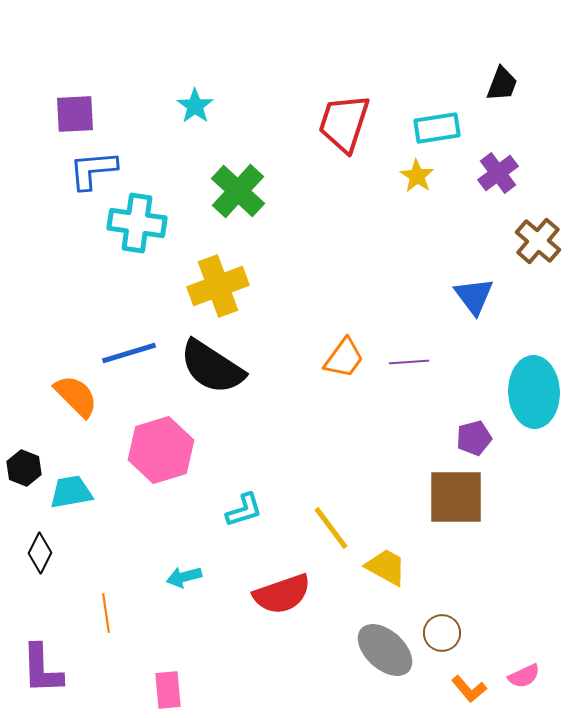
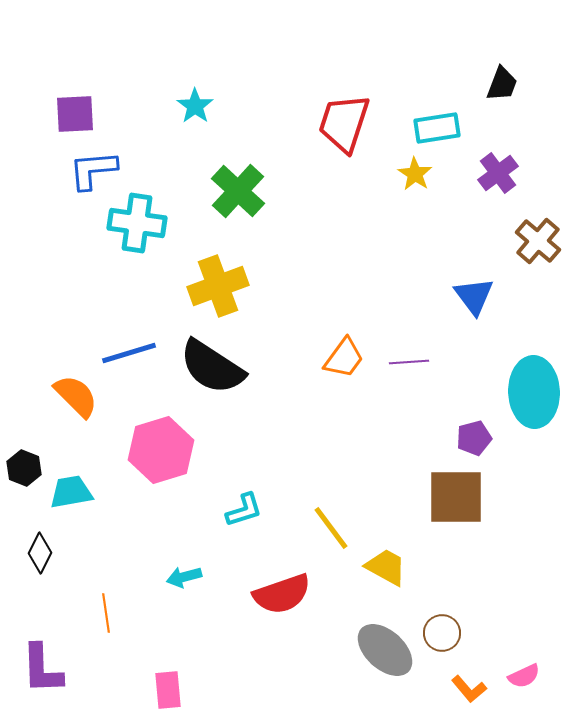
yellow star: moved 2 px left, 2 px up
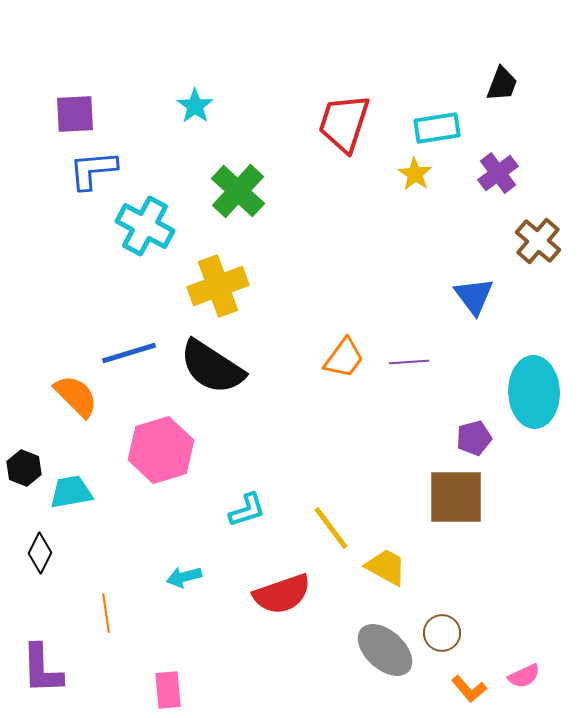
cyan cross: moved 8 px right, 3 px down; rotated 20 degrees clockwise
cyan L-shape: moved 3 px right
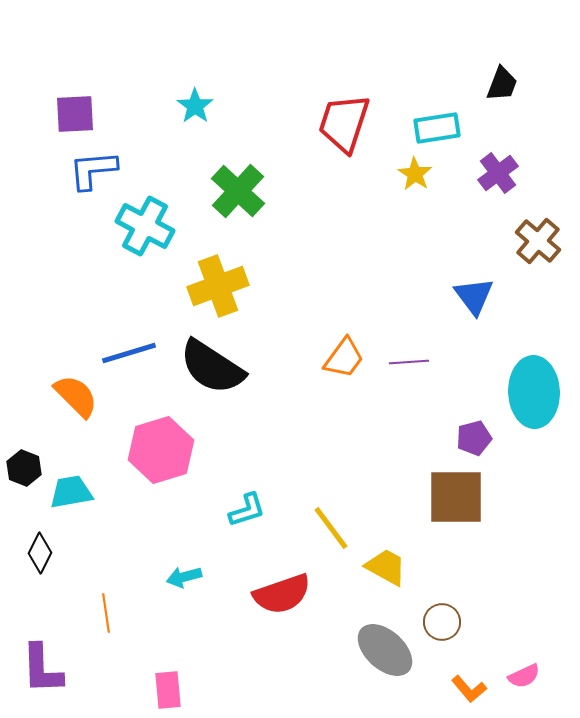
brown circle: moved 11 px up
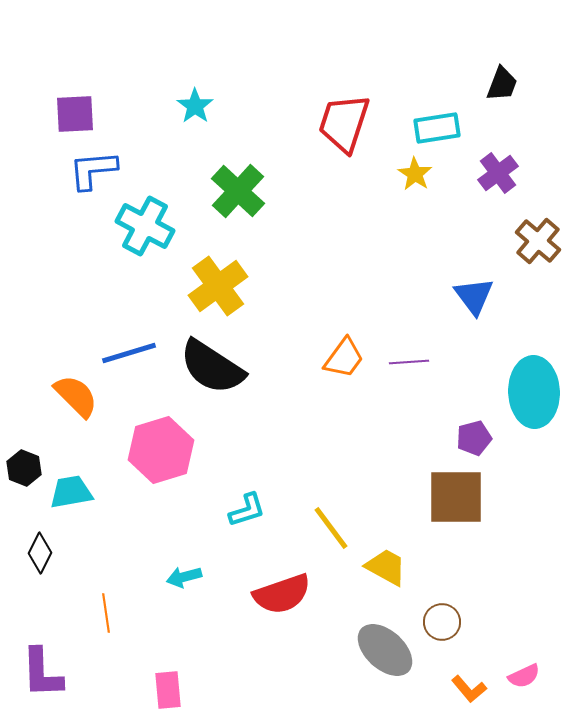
yellow cross: rotated 16 degrees counterclockwise
purple L-shape: moved 4 px down
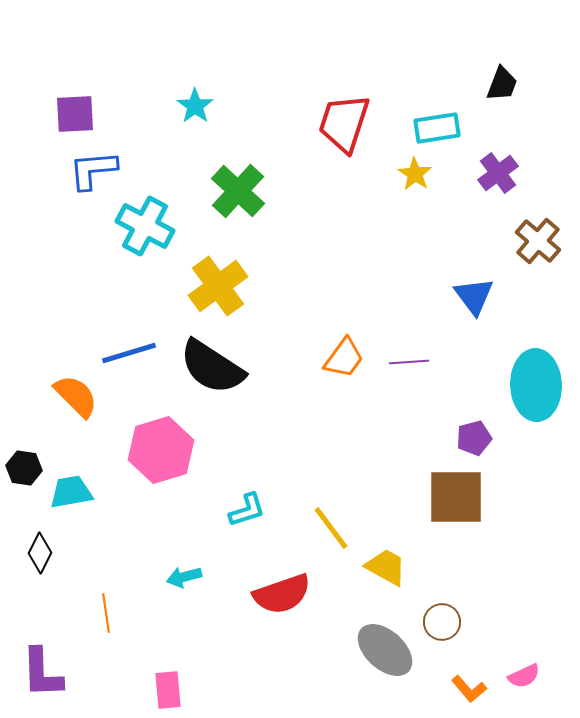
cyan ellipse: moved 2 px right, 7 px up
black hexagon: rotated 12 degrees counterclockwise
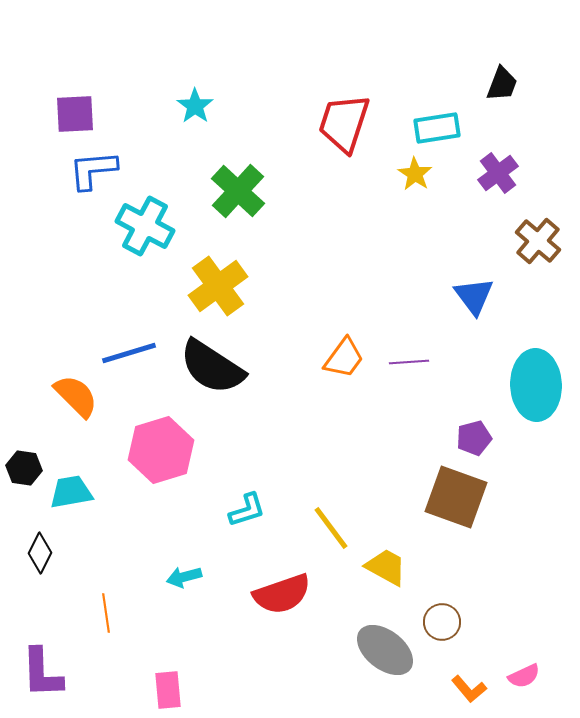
brown square: rotated 20 degrees clockwise
gray ellipse: rotated 4 degrees counterclockwise
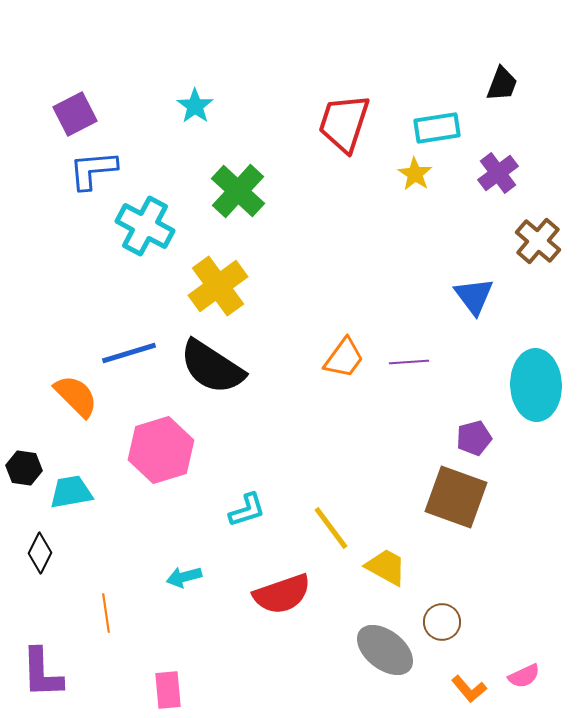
purple square: rotated 24 degrees counterclockwise
